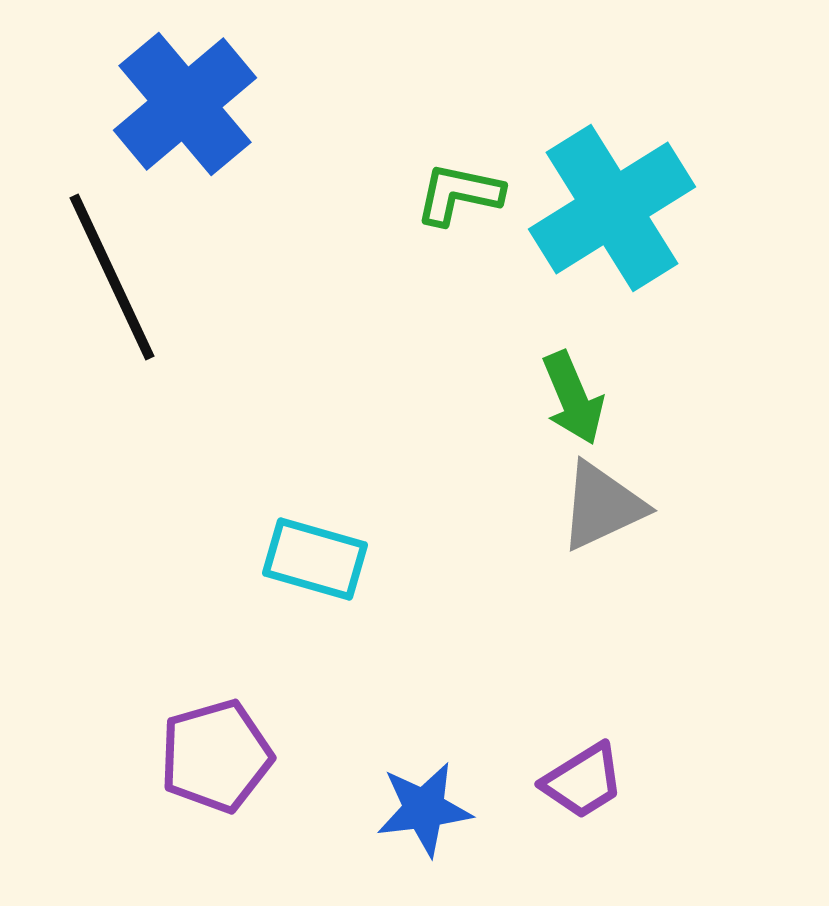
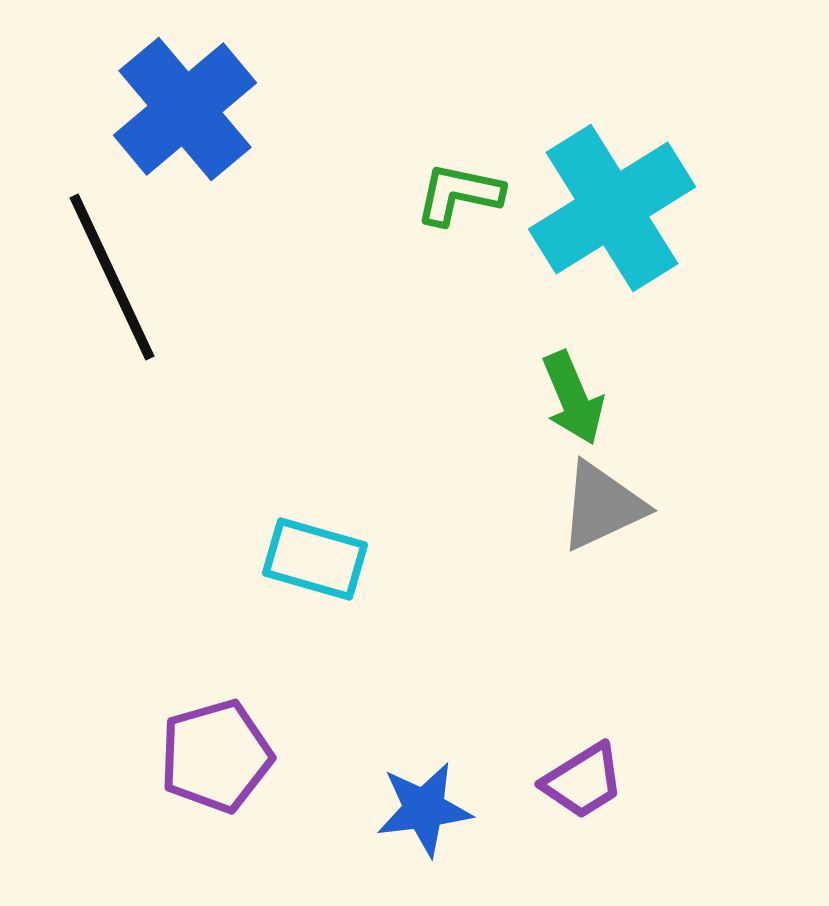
blue cross: moved 5 px down
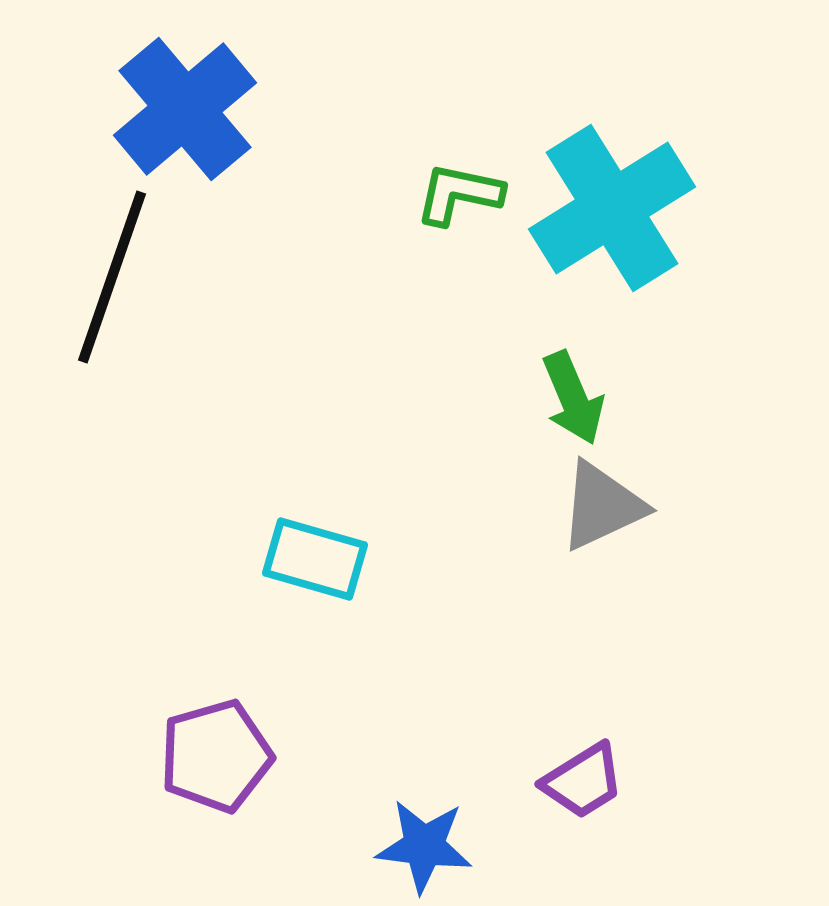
black line: rotated 44 degrees clockwise
blue star: moved 37 px down; rotated 14 degrees clockwise
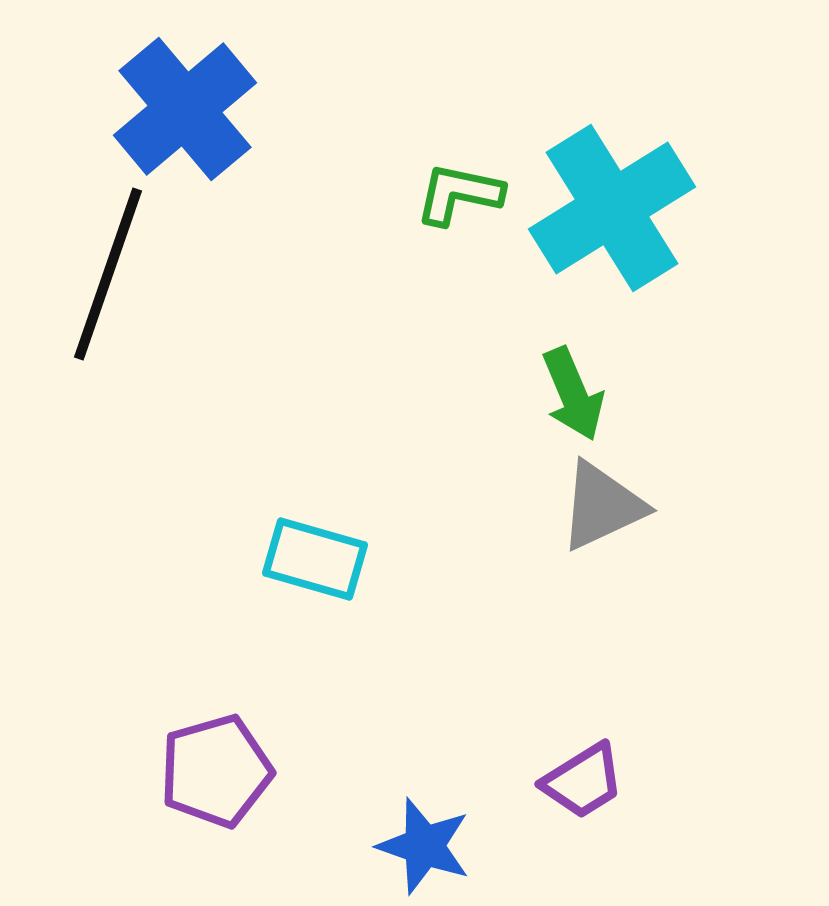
black line: moved 4 px left, 3 px up
green arrow: moved 4 px up
purple pentagon: moved 15 px down
blue star: rotated 12 degrees clockwise
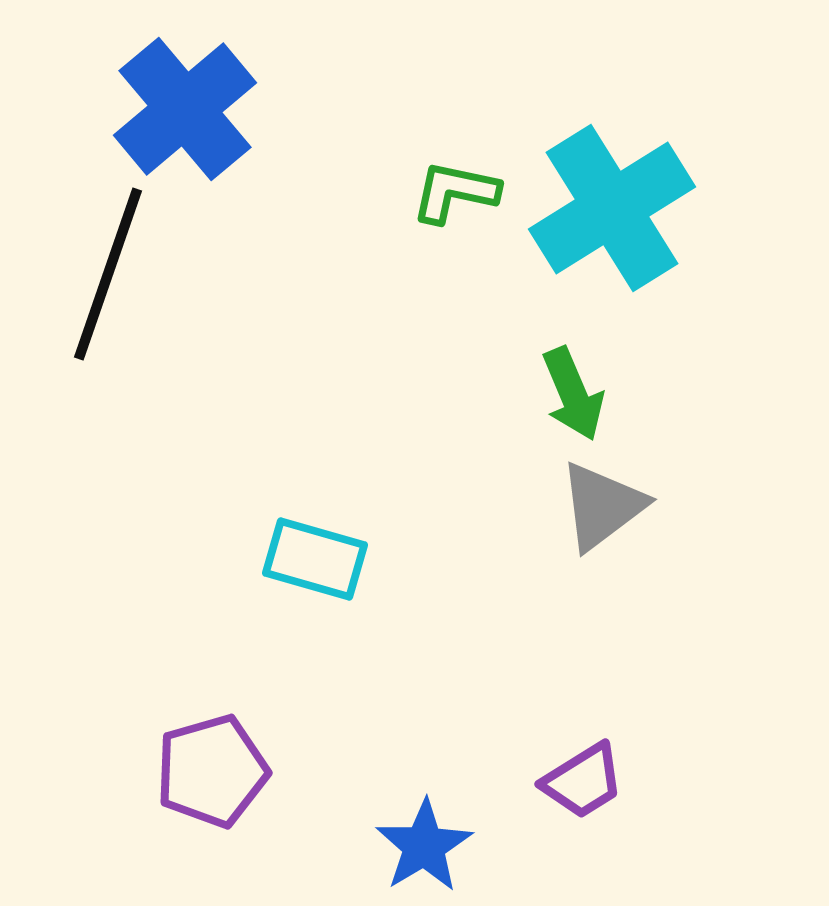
green L-shape: moved 4 px left, 2 px up
gray triangle: rotated 12 degrees counterclockwise
purple pentagon: moved 4 px left
blue star: rotated 22 degrees clockwise
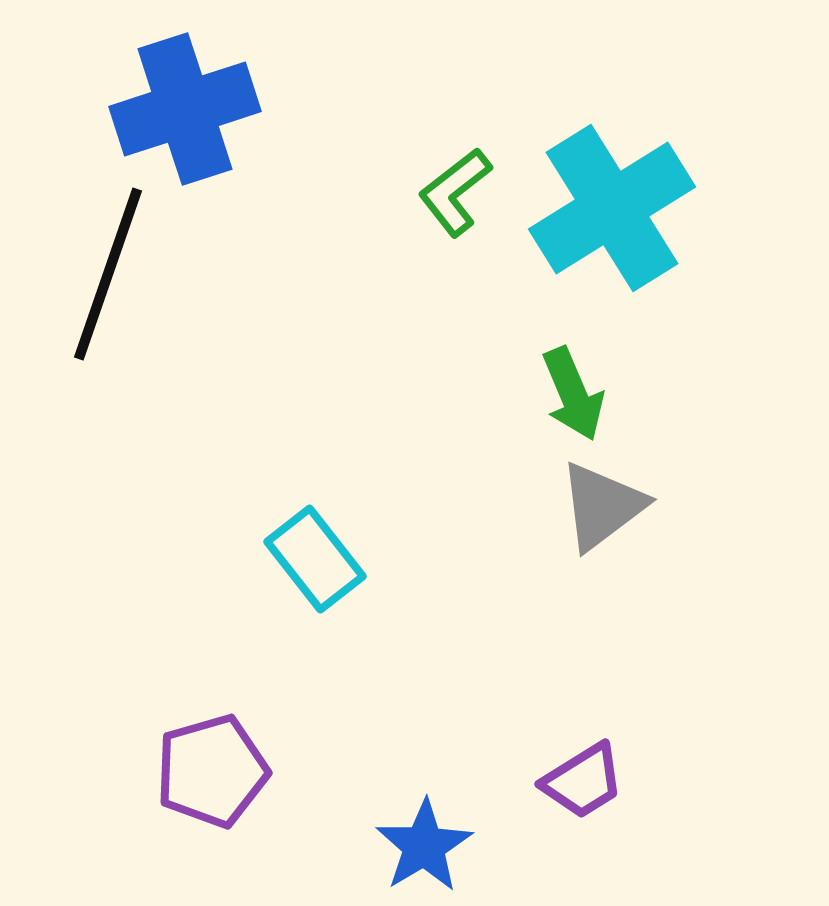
blue cross: rotated 22 degrees clockwise
green L-shape: rotated 50 degrees counterclockwise
cyan rectangle: rotated 36 degrees clockwise
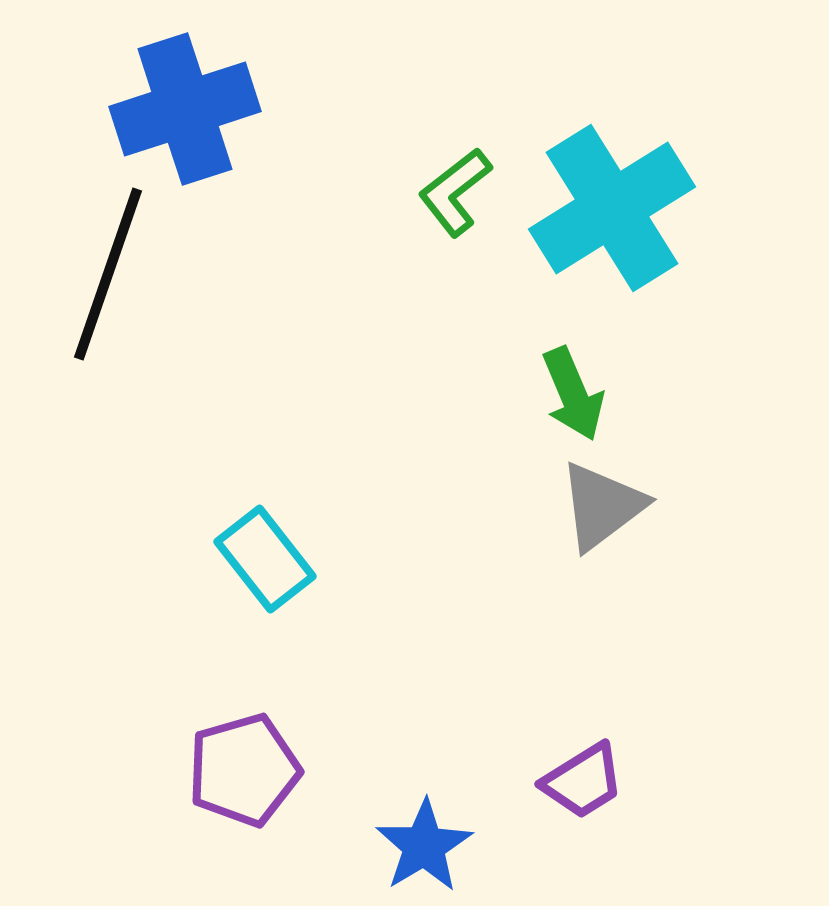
cyan rectangle: moved 50 px left
purple pentagon: moved 32 px right, 1 px up
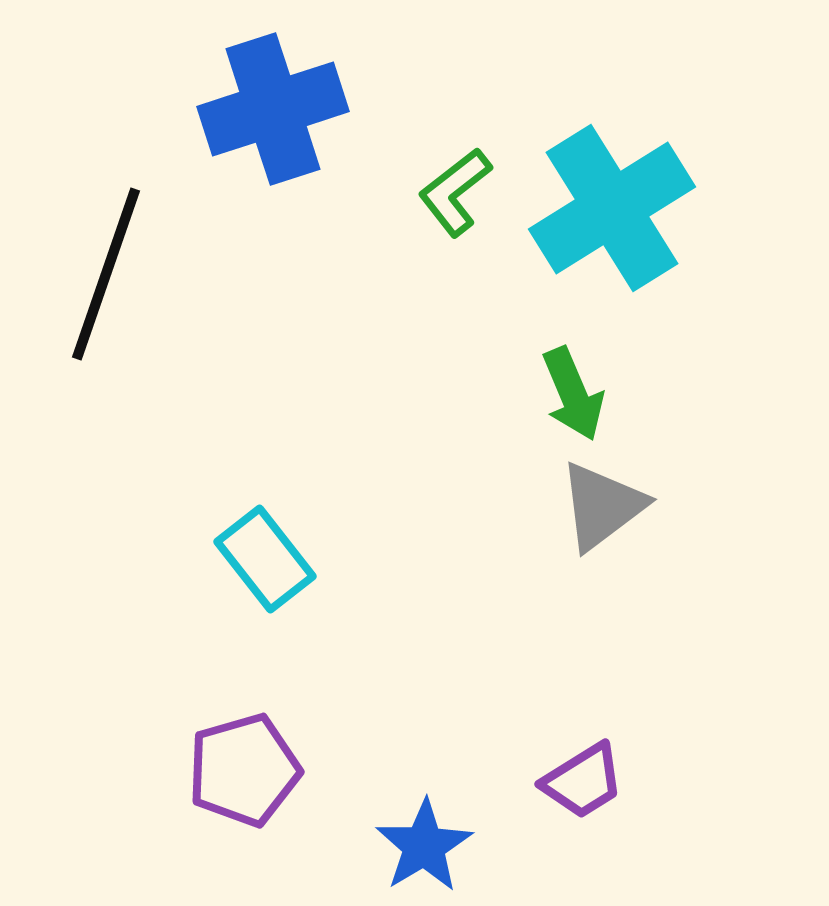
blue cross: moved 88 px right
black line: moved 2 px left
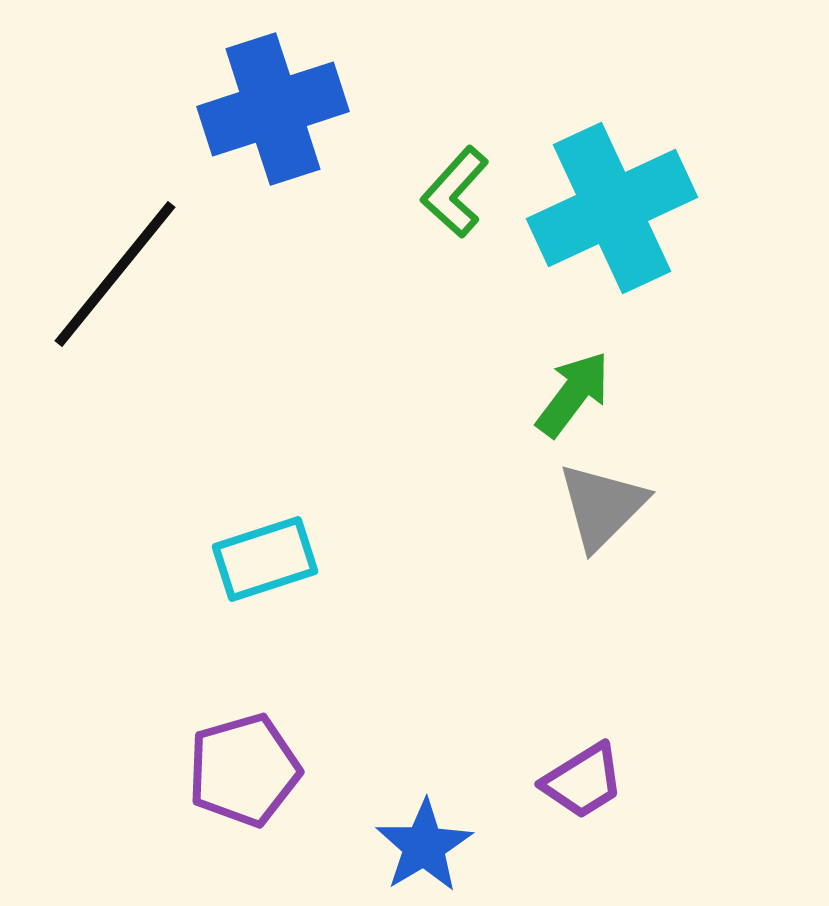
green L-shape: rotated 10 degrees counterclockwise
cyan cross: rotated 7 degrees clockwise
black line: moved 9 px right; rotated 20 degrees clockwise
green arrow: rotated 120 degrees counterclockwise
gray triangle: rotated 8 degrees counterclockwise
cyan rectangle: rotated 70 degrees counterclockwise
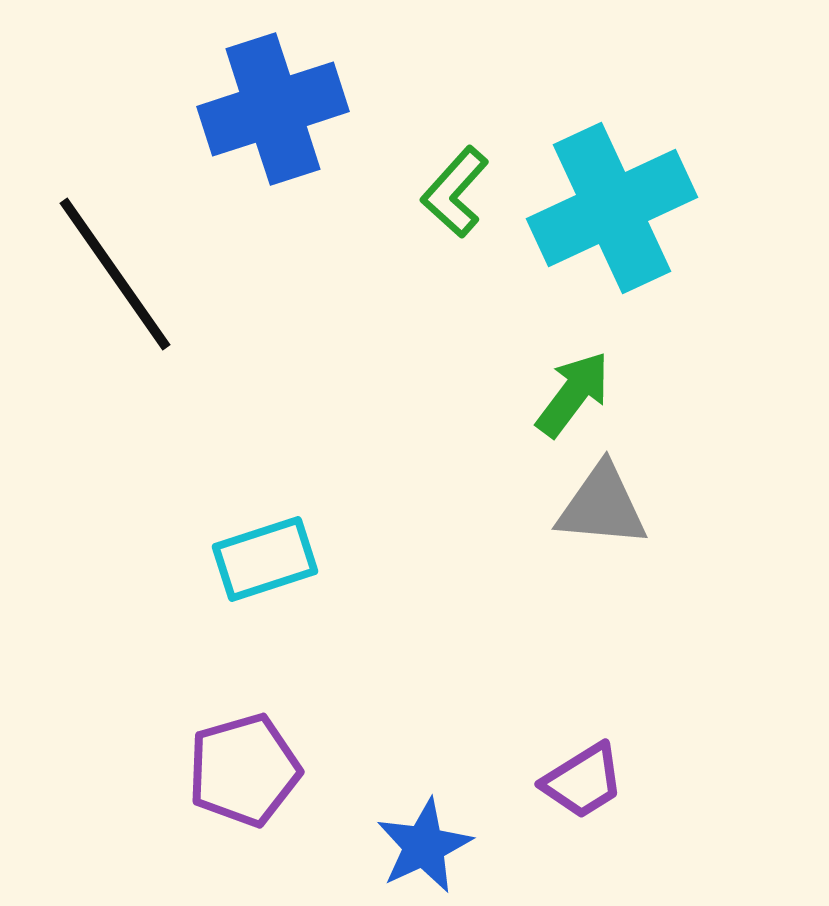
black line: rotated 74 degrees counterclockwise
gray triangle: rotated 50 degrees clockwise
blue star: rotated 6 degrees clockwise
